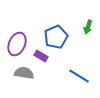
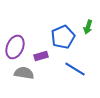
blue pentagon: moved 7 px right
purple ellipse: moved 2 px left, 3 px down
purple rectangle: rotated 48 degrees counterclockwise
blue line: moved 4 px left, 7 px up
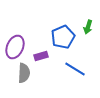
gray semicircle: rotated 84 degrees clockwise
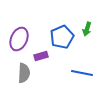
green arrow: moved 1 px left, 2 px down
blue pentagon: moved 1 px left
purple ellipse: moved 4 px right, 8 px up
blue line: moved 7 px right, 4 px down; rotated 20 degrees counterclockwise
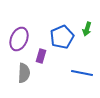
purple rectangle: rotated 56 degrees counterclockwise
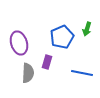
purple ellipse: moved 4 px down; rotated 40 degrees counterclockwise
purple rectangle: moved 6 px right, 6 px down
gray semicircle: moved 4 px right
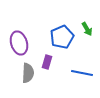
green arrow: rotated 48 degrees counterclockwise
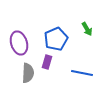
blue pentagon: moved 6 px left, 2 px down
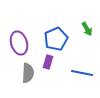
purple rectangle: moved 1 px right
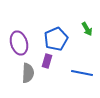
purple rectangle: moved 1 px left, 1 px up
